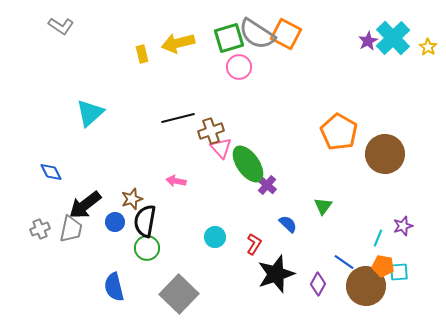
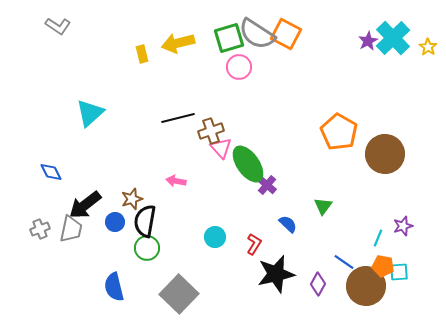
gray L-shape at (61, 26): moved 3 px left
black star at (276, 274): rotated 6 degrees clockwise
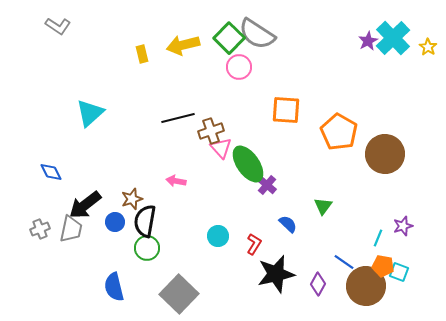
orange square at (286, 34): moved 76 px down; rotated 24 degrees counterclockwise
green square at (229, 38): rotated 28 degrees counterclockwise
yellow arrow at (178, 43): moved 5 px right, 2 px down
cyan circle at (215, 237): moved 3 px right, 1 px up
cyan square at (399, 272): rotated 24 degrees clockwise
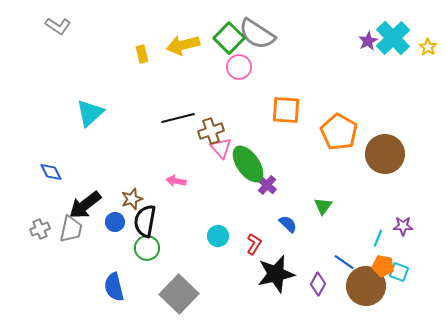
purple star at (403, 226): rotated 18 degrees clockwise
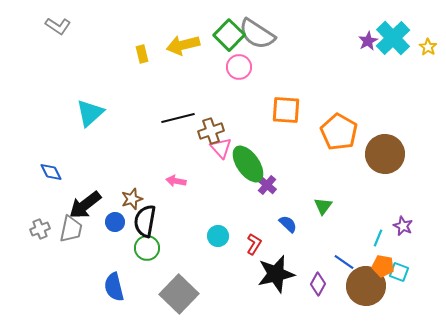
green square at (229, 38): moved 3 px up
purple star at (403, 226): rotated 24 degrees clockwise
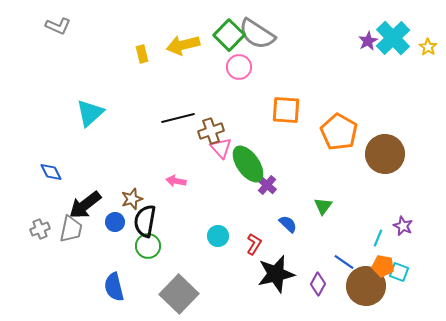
gray L-shape at (58, 26): rotated 10 degrees counterclockwise
green circle at (147, 248): moved 1 px right, 2 px up
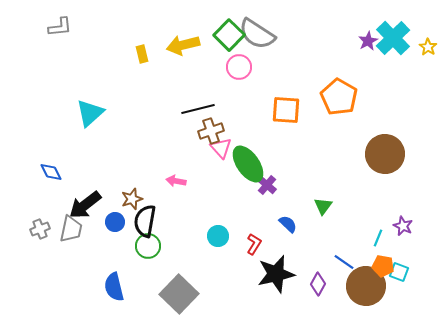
gray L-shape at (58, 26): moved 2 px right, 1 px down; rotated 30 degrees counterclockwise
black line at (178, 118): moved 20 px right, 9 px up
orange pentagon at (339, 132): moved 35 px up
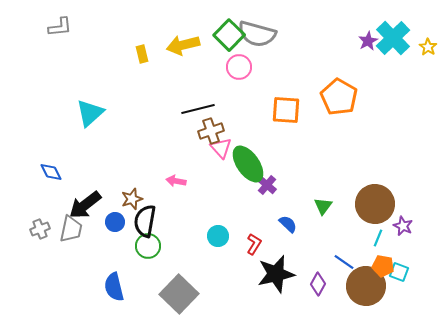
gray semicircle at (257, 34): rotated 18 degrees counterclockwise
brown circle at (385, 154): moved 10 px left, 50 px down
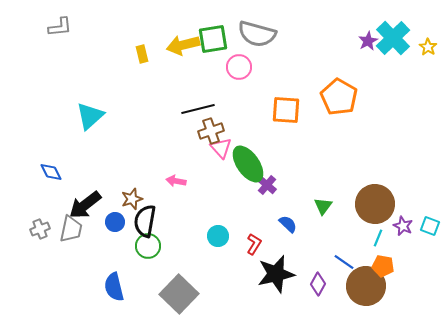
green square at (229, 35): moved 16 px left, 4 px down; rotated 36 degrees clockwise
cyan triangle at (90, 113): moved 3 px down
cyan square at (399, 272): moved 31 px right, 46 px up
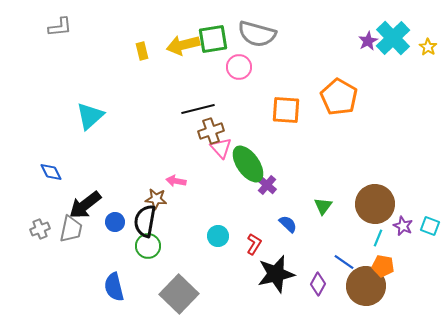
yellow rectangle at (142, 54): moved 3 px up
brown star at (132, 199): moved 24 px right; rotated 25 degrees clockwise
